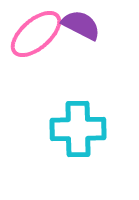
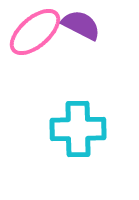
pink ellipse: moved 1 px left, 2 px up
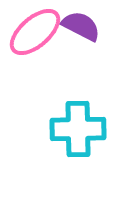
purple semicircle: moved 1 px down
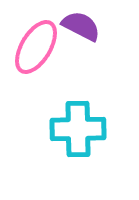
pink ellipse: moved 1 px right, 15 px down; rotated 18 degrees counterclockwise
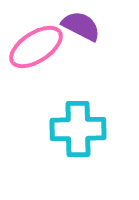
pink ellipse: rotated 26 degrees clockwise
